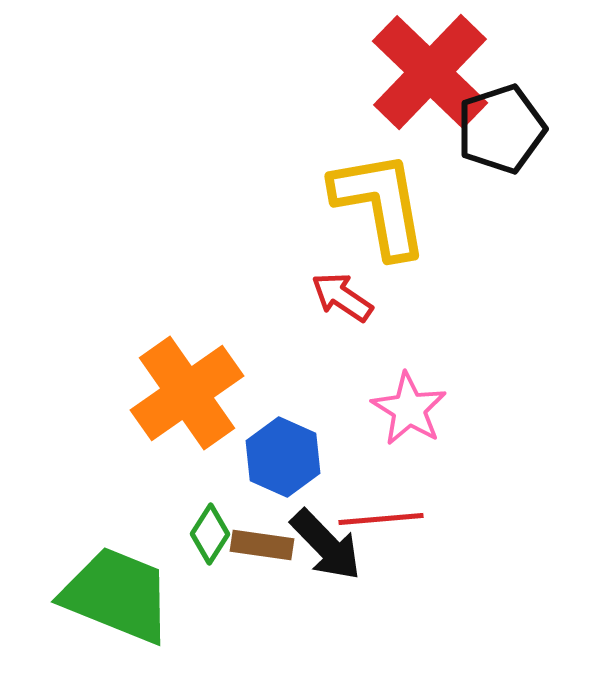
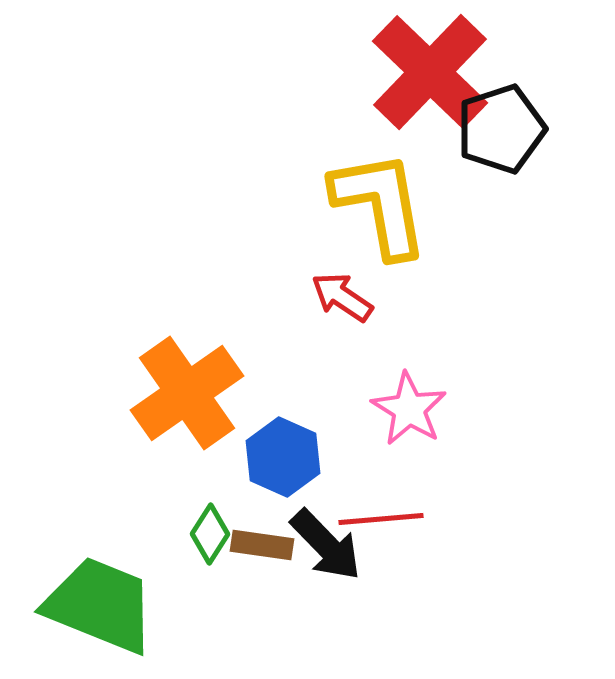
green trapezoid: moved 17 px left, 10 px down
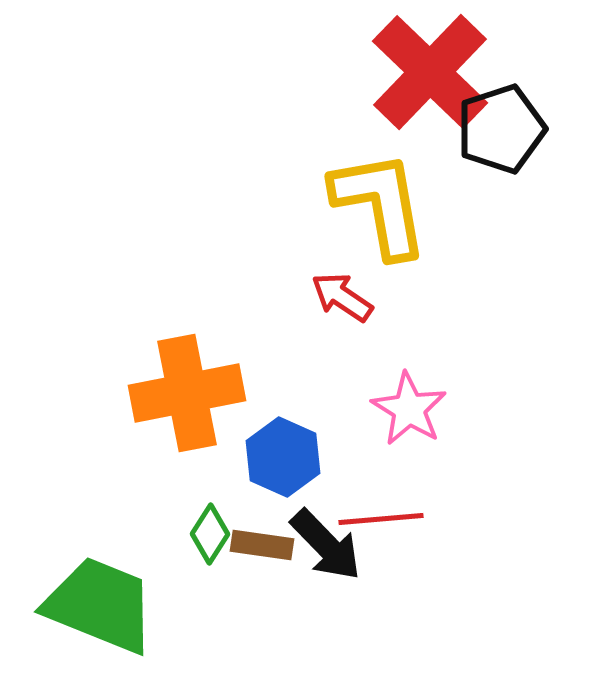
orange cross: rotated 24 degrees clockwise
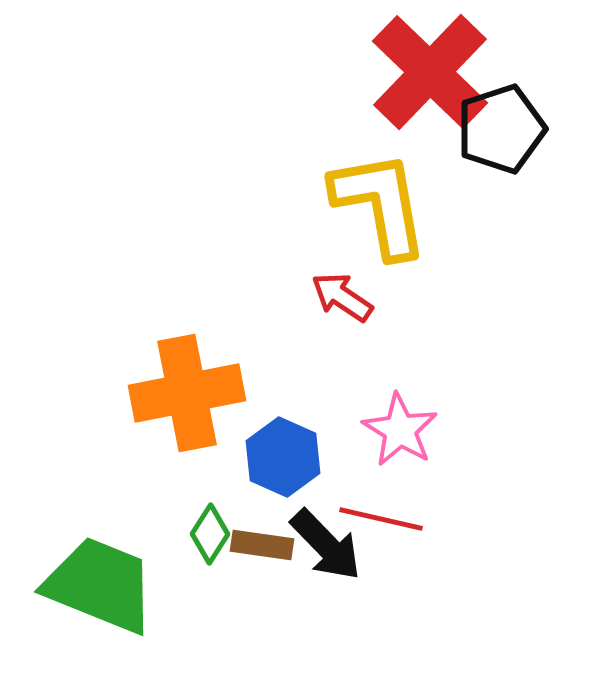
pink star: moved 9 px left, 21 px down
red line: rotated 18 degrees clockwise
green trapezoid: moved 20 px up
